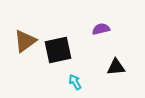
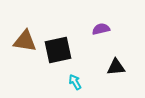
brown triangle: rotated 45 degrees clockwise
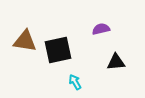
black triangle: moved 5 px up
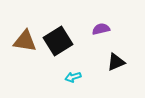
black square: moved 9 px up; rotated 20 degrees counterclockwise
black triangle: rotated 18 degrees counterclockwise
cyan arrow: moved 2 px left, 5 px up; rotated 77 degrees counterclockwise
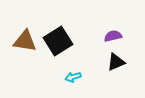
purple semicircle: moved 12 px right, 7 px down
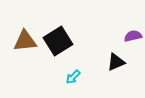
purple semicircle: moved 20 px right
brown triangle: rotated 15 degrees counterclockwise
cyan arrow: rotated 28 degrees counterclockwise
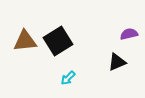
purple semicircle: moved 4 px left, 2 px up
black triangle: moved 1 px right
cyan arrow: moved 5 px left, 1 px down
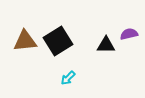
black triangle: moved 11 px left, 17 px up; rotated 24 degrees clockwise
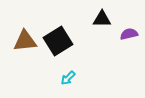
black triangle: moved 4 px left, 26 px up
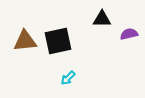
black square: rotated 20 degrees clockwise
